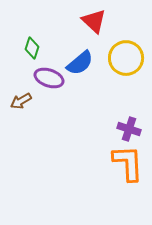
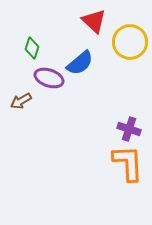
yellow circle: moved 4 px right, 16 px up
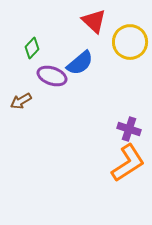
green diamond: rotated 25 degrees clockwise
purple ellipse: moved 3 px right, 2 px up
orange L-shape: rotated 60 degrees clockwise
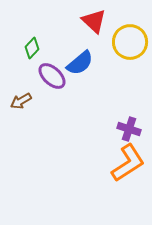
purple ellipse: rotated 24 degrees clockwise
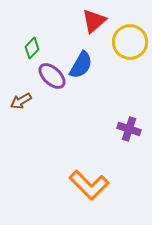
red triangle: rotated 36 degrees clockwise
blue semicircle: moved 1 px right, 2 px down; rotated 20 degrees counterclockwise
orange L-shape: moved 39 px left, 22 px down; rotated 78 degrees clockwise
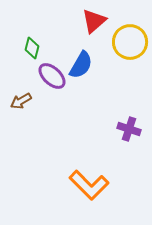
green diamond: rotated 30 degrees counterclockwise
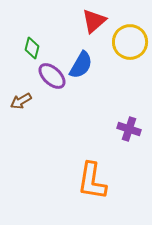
orange L-shape: moved 3 px right, 4 px up; rotated 54 degrees clockwise
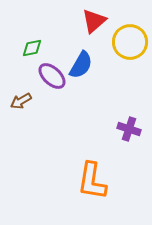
green diamond: rotated 65 degrees clockwise
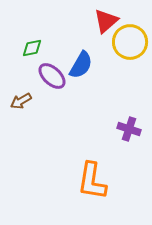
red triangle: moved 12 px right
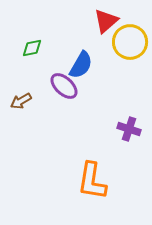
purple ellipse: moved 12 px right, 10 px down
